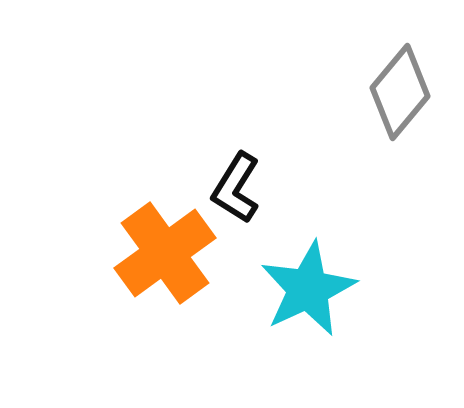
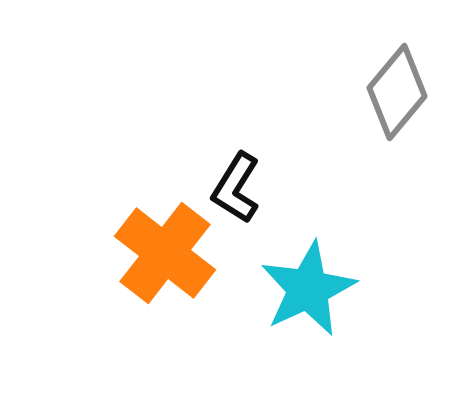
gray diamond: moved 3 px left
orange cross: rotated 16 degrees counterclockwise
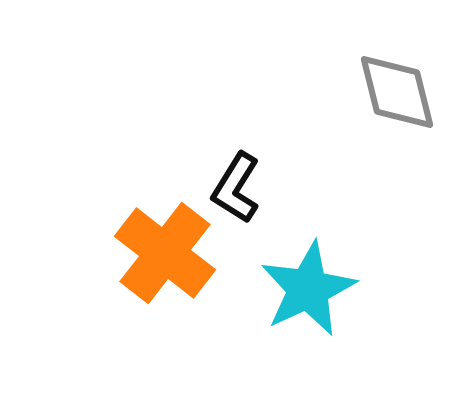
gray diamond: rotated 54 degrees counterclockwise
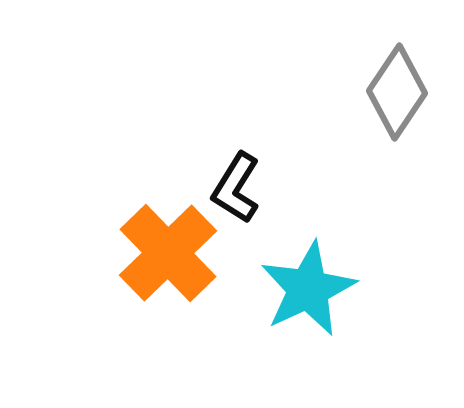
gray diamond: rotated 48 degrees clockwise
orange cross: moved 3 px right; rotated 8 degrees clockwise
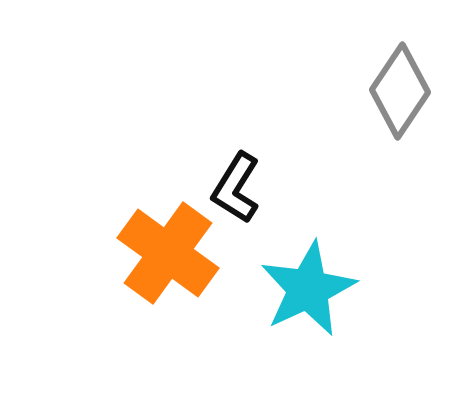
gray diamond: moved 3 px right, 1 px up
orange cross: rotated 10 degrees counterclockwise
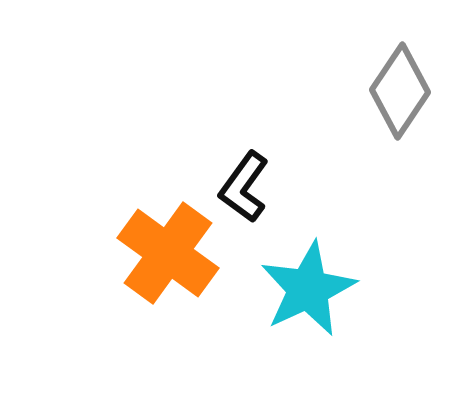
black L-shape: moved 8 px right, 1 px up; rotated 4 degrees clockwise
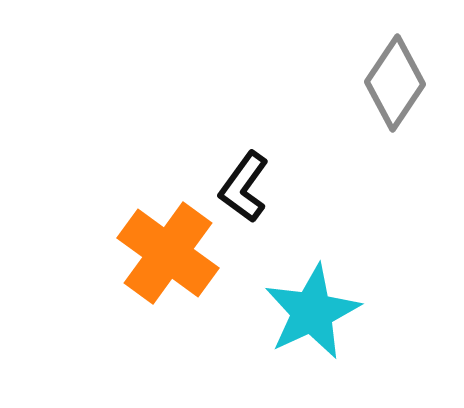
gray diamond: moved 5 px left, 8 px up
cyan star: moved 4 px right, 23 px down
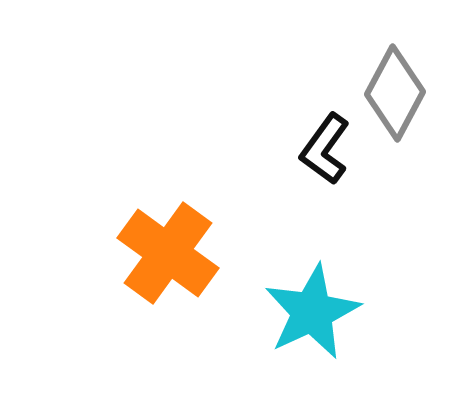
gray diamond: moved 10 px down; rotated 6 degrees counterclockwise
black L-shape: moved 81 px right, 38 px up
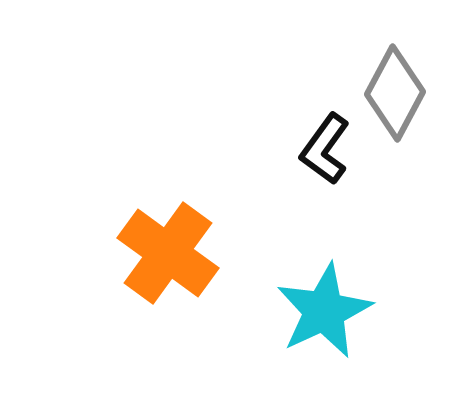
cyan star: moved 12 px right, 1 px up
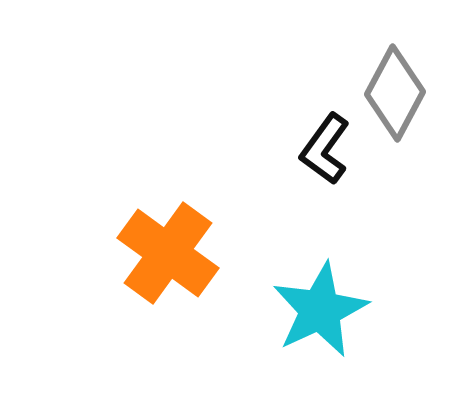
cyan star: moved 4 px left, 1 px up
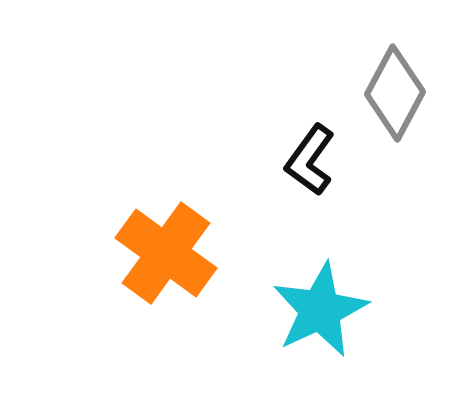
black L-shape: moved 15 px left, 11 px down
orange cross: moved 2 px left
